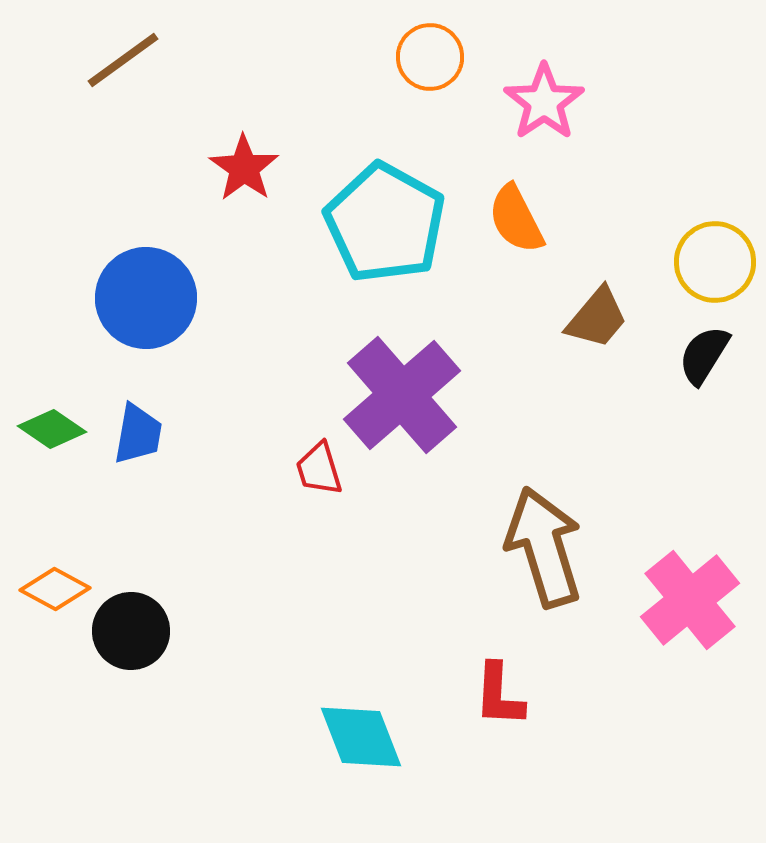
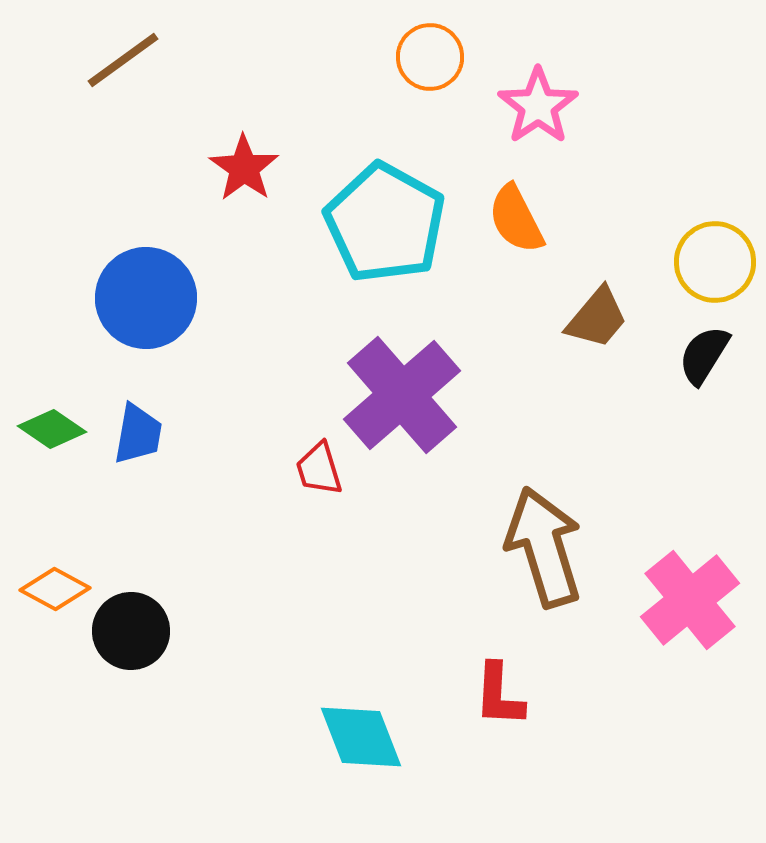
pink star: moved 6 px left, 4 px down
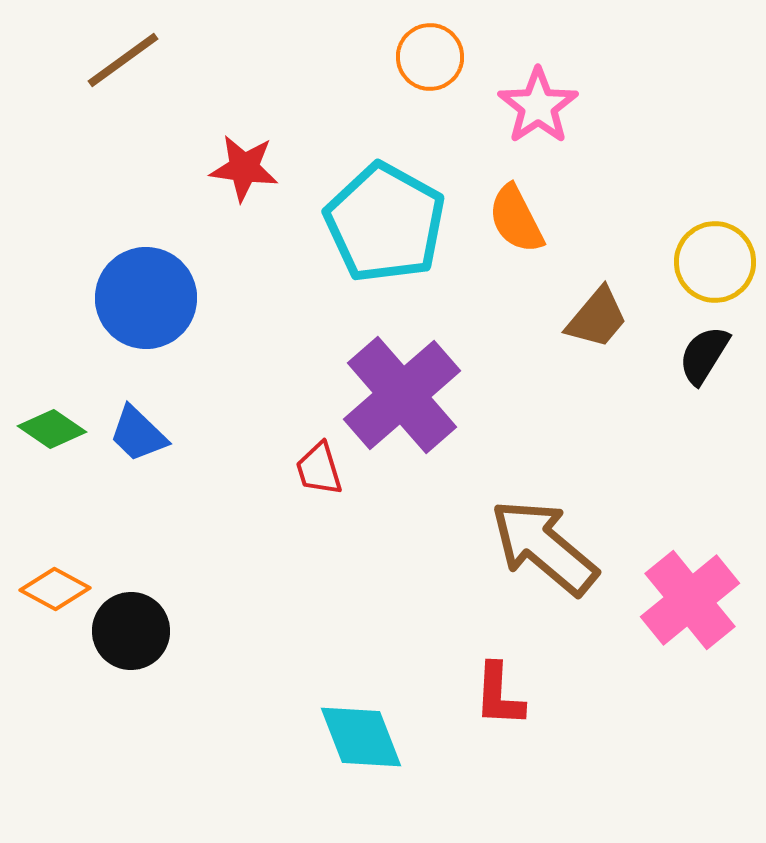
red star: rotated 28 degrees counterclockwise
blue trapezoid: rotated 124 degrees clockwise
brown arrow: rotated 33 degrees counterclockwise
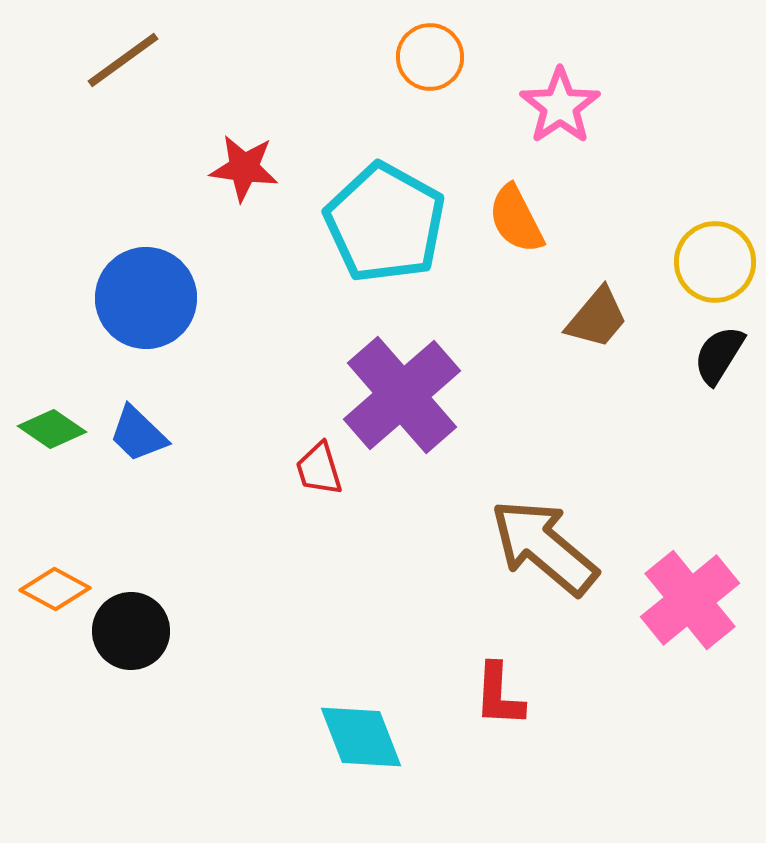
pink star: moved 22 px right
black semicircle: moved 15 px right
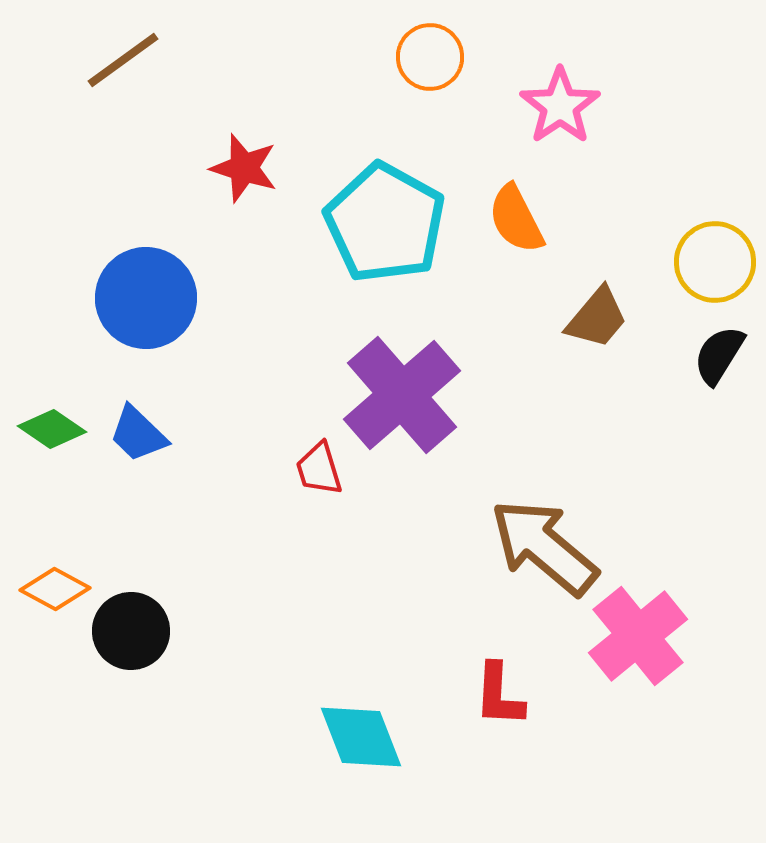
red star: rotated 10 degrees clockwise
pink cross: moved 52 px left, 36 px down
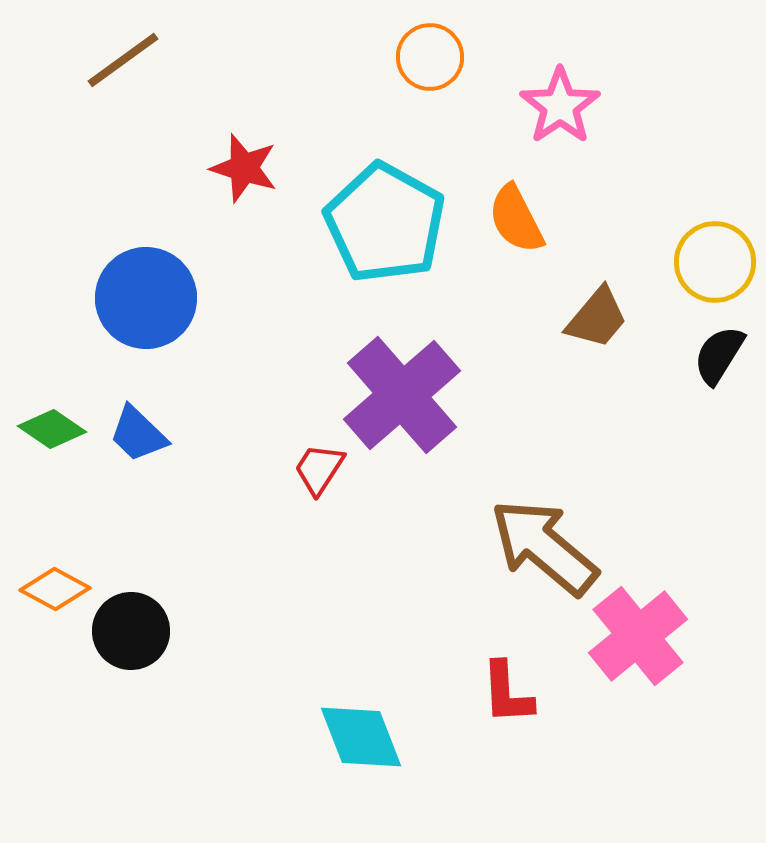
red trapezoid: rotated 50 degrees clockwise
red L-shape: moved 8 px right, 2 px up; rotated 6 degrees counterclockwise
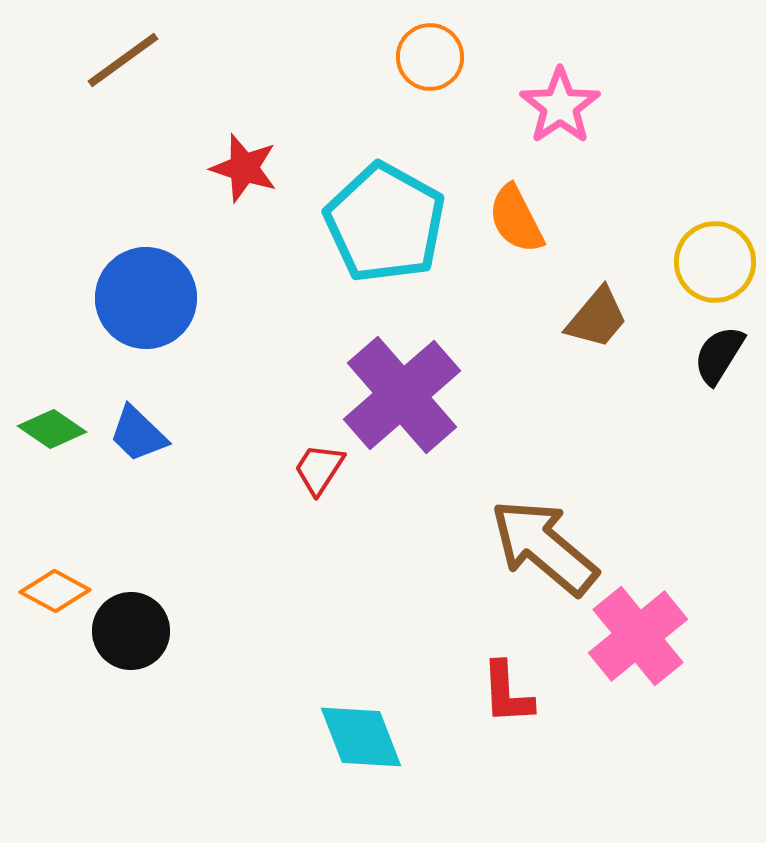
orange diamond: moved 2 px down
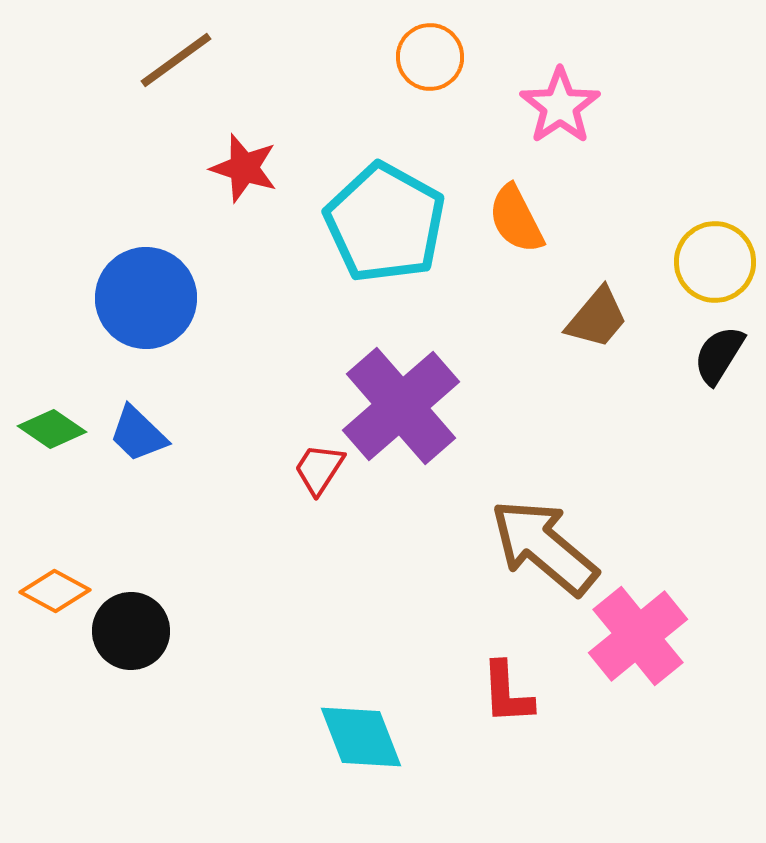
brown line: moved 53 px right
purple cross: moved 1 px left, 11 px down
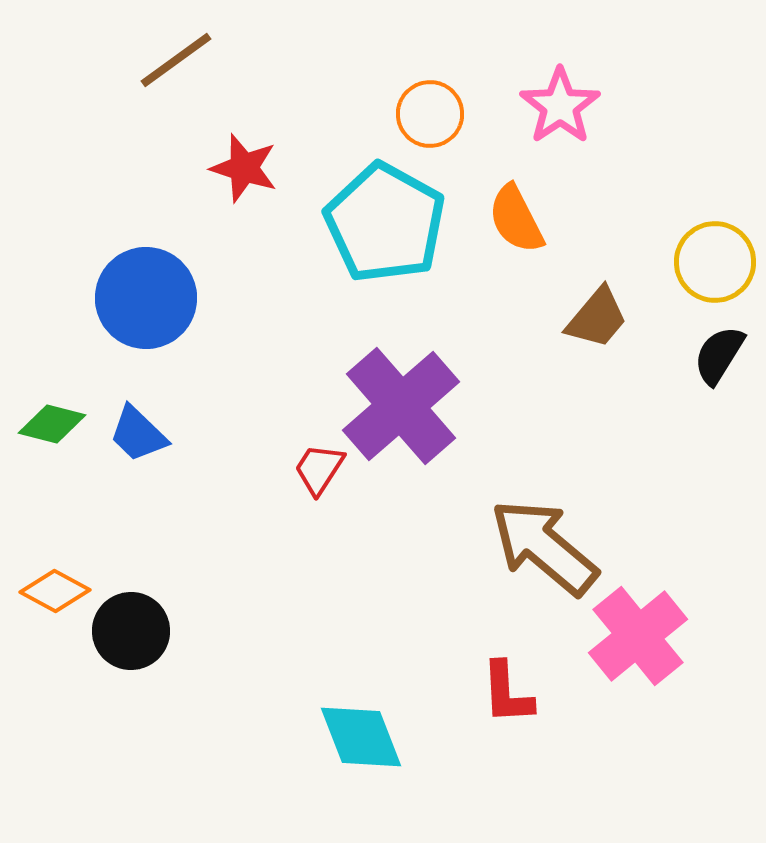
orange circle: moved 57 px down
green diamond: moved 5 px up; rotated 20 degrees counterclockwise
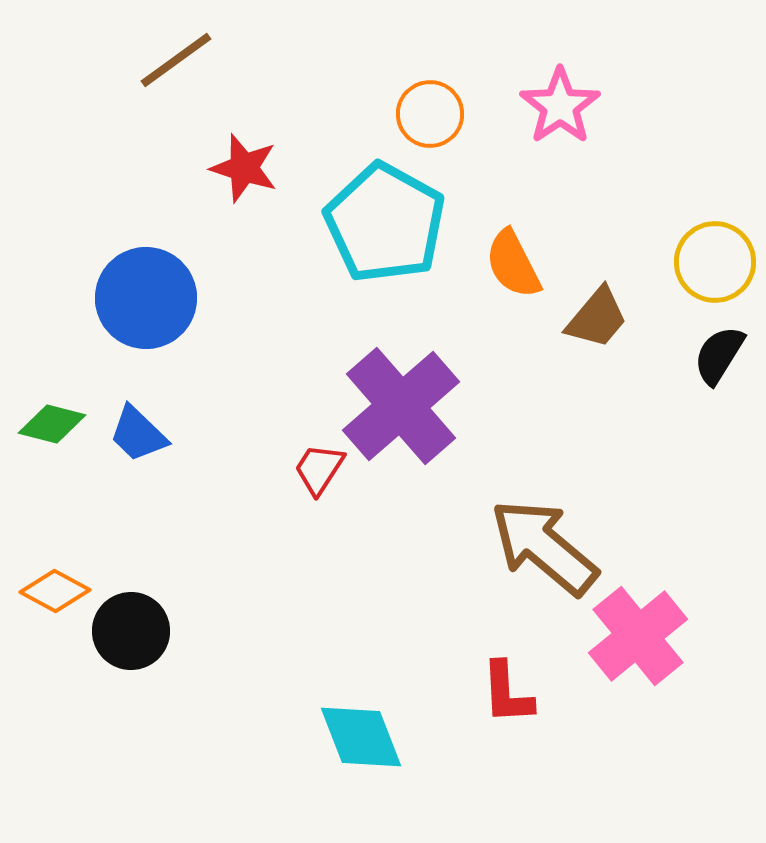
orange semicircle: moved 3 px left, 45 px down
